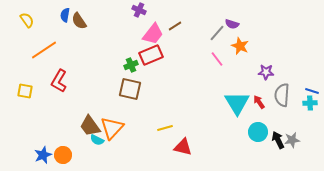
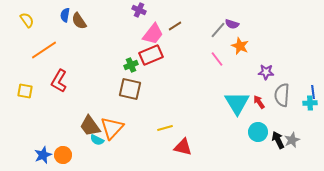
gray line: moved 1 px right, 3 px up
blue line: moved 1 px right, 1 px down; rotated 64 degrees clockwise
gray star: rotated 14 degrees counterclockwise
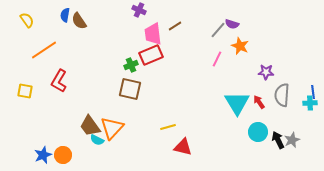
pink trapezoid: rotated 135 degrees clockwise
pink line: rotated 63 degrees clockwise
yellow line: moved 3 px right, 1 px up
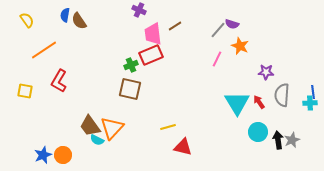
black arrow: rotated 18 degrees clockwise
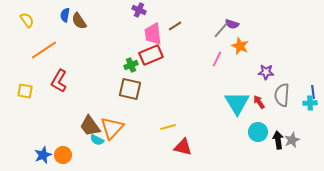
gray line: moved 3 px right
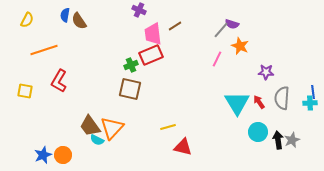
yellow semicircle: rotated 63 degrees clockwise
orange line: rotated 16 degrees clockwise
gray semicircle: moved 3 px down
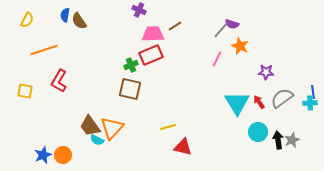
pink trapezoid: rotated 95 degrees clockwise
gray semicircle: rotated 50 degrees clockwise
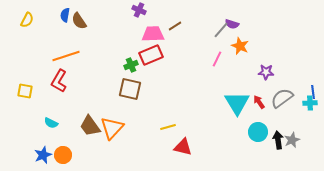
orange line: moved 22 px right, 6 px down
cyan semicircle: moved 46 px left, 17 px up
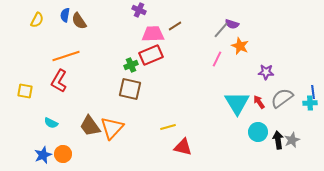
yellow semicircle: moved 10 px right
orange circle: moved 1 px up
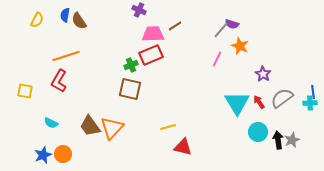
purple star: moved 3 px left, 2 px down; rotated 28 degrees clockwise
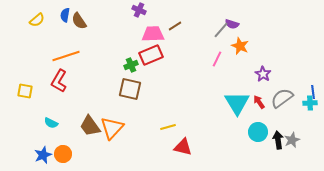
yellow semicircle: rotated 21 degrees clockwise
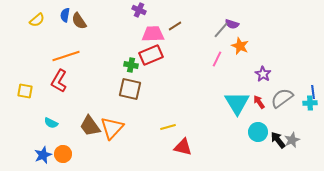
green cross: rotated 32 degrees clockwise
black arrow: rotated 30 degrees counterclockwise
